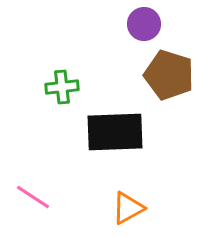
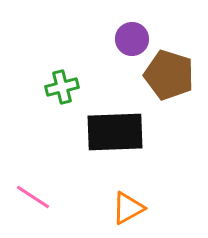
purple circle: moved 12 px left, 15 px down
green cross: rotated 8 degrees counterclockwise
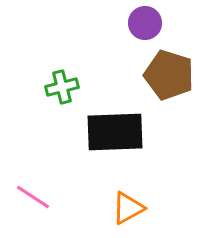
purple circle: moved 13 px right, 16 px up
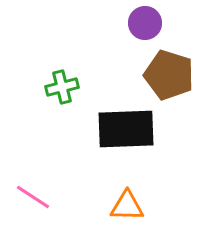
black rectangle: moved 11 px right, 3 px up
orange triangle: moved 1 px left, 2 px up; rotated 30 degrees clockwise
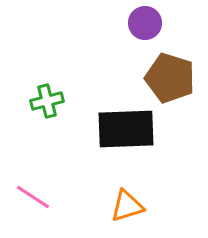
brown pentagon: moved 1 px right, 3 px down
green cross: moved 15 px left, 14 px down
orange triangle: rotated 18 degrees counterclockwise
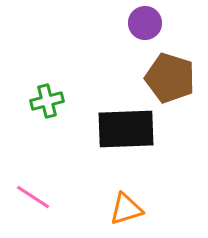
orange triangle: moved 1 px left, 3 px down
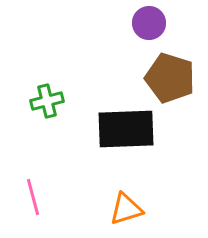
purple circle: moved 4 px right
pink line: rotated 42 degrees clockwise
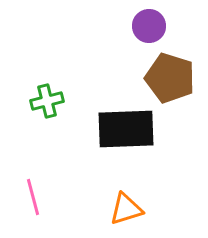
purple circle: moved 3 px down
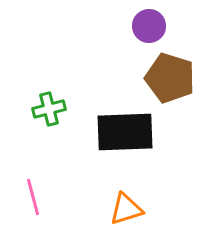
green cross: moved 2 px right, 8 px down
black rectangle: moved 1 px left, 3 px down
